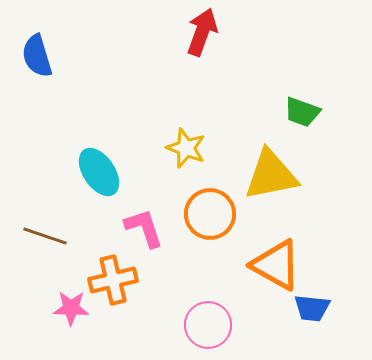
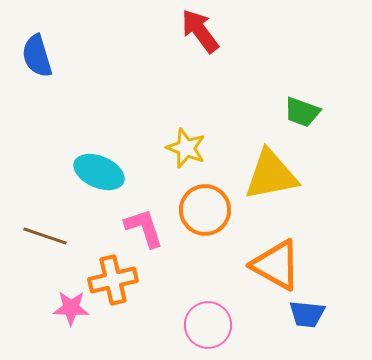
red arrow: moved 2 px left, 1 px up; rotated 57 degrees counterclockwise
cyan ellipse: rotated 33 degrees counterclockwise
orange circle: moved 5 px left, 4 px up
blue trapezoid: moved 5 px left, 6 px down
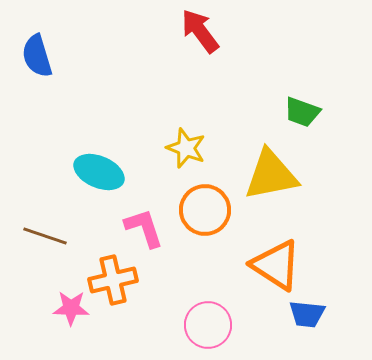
orange triangle: rotated 4 degrees clockwise
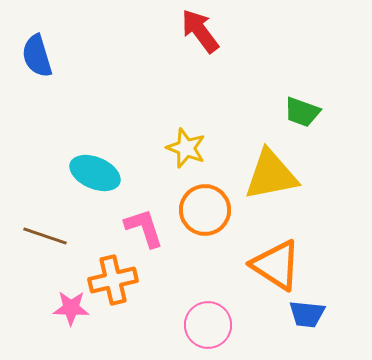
cyan ellipse: moved 4 px left, 1 px down
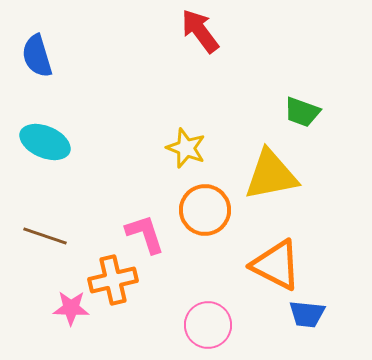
cyan ellipse: moved 50 px left, 31 px up
pink L-shape: moved 1 px right, 6 px down
orange triangle: rotated 6 degrees counterclockwise
